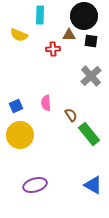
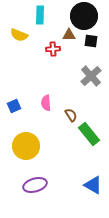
blue square: moved 2 px left
yellow circle: moved 6 px right, 11 px down
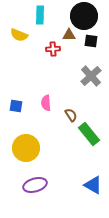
blue square: moved 2 px right; rotated 32 degrees clockwise
yellow circle: moved 2 px down
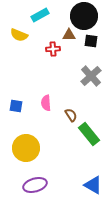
cyan rectangle: rotated 60 degrees clockwise
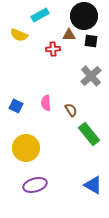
blue square: rotated 16 degrees clockwise
brown semicircle: moved 5 px up
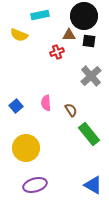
cyan rectangle: rotated 18 degrees clockwise
black square: moved 2 px left
red cross: moved 4 px right, 3 px down; rotated 16 degrees counterclockwise
blue square: rotated 24 degrees clockwise
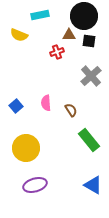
green rectangle: moved 6 px down
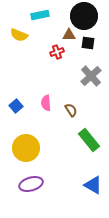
black square: moved 1 px left, 2 px down
purple ellipse: moved 4 px left, 1 px up
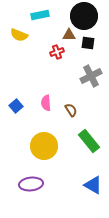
gray cross: rotated 15 degrees clockwise
green rectangle: moved 1 px down
yellow circle: moved 18 px right, 2 px up
purple ellipse: rotated 10 degrees clockwise
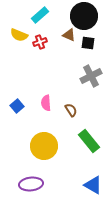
cyan rectangle: rotated 30 degrees counterclockwise
brown triangle: rotated 24 degrees clockwise
red cross: moved 17 px left, 10 px up
blue square: moved 1 px right
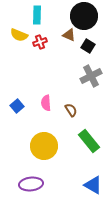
cyan rectangle: moved 3 px left; rotated 48 degrees counterclockwise
black square: moved 3 px down; rotated 24 degrees clockwise
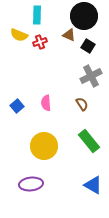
brown semicircle: moved 11 px right, 6 px up
